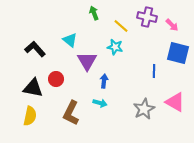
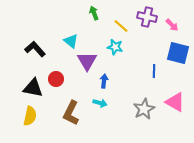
cyan triangle: moved 1 px right, 1 px down
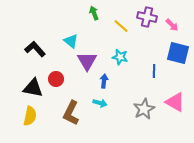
cyan star: moved 5 px right, 10 px down
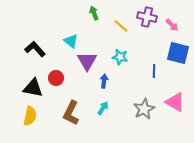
red circle: moved 1 px up
cyan arrow: moved 3 px right, 5 px down; rotated 72 degrees counterclockwise
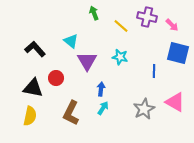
blue arrow: moved 3 px left, 8 px down
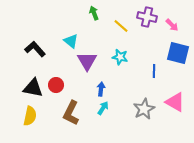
red circle: moved 7 px down
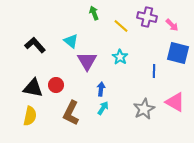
black L-shape: moved 4 px up
cyan star: rotated 21 degrees clockwise
